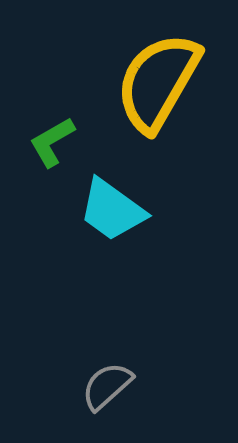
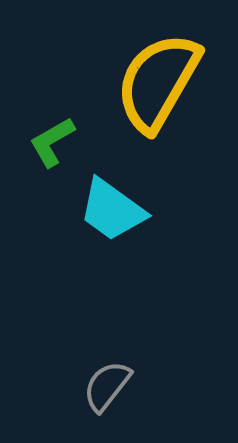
gray semicircle: rotated 10 degrees counterclockwise
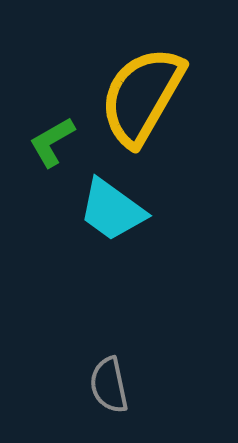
yellow semicircle: moved 16 px left, 14 px down
gray semicircle: moved 2 px right, 1 px up; rotated 50 degrees counterclockwise
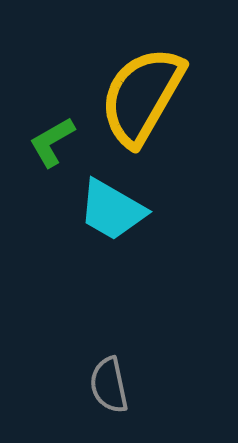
cyan trapezoid: rotated 6 degrees counterclockwise
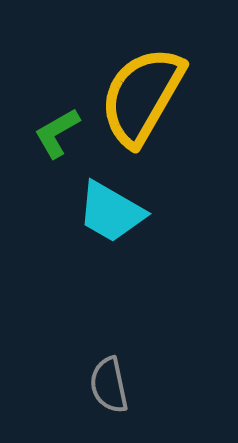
green L-shape: moved 5 px right, 9 px up
cyan trapezoid: moved 1 px left, 2 px down
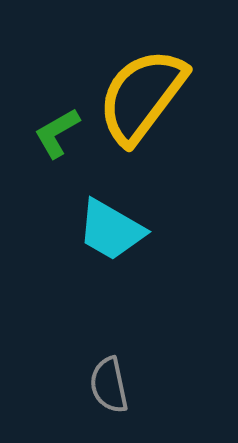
yellow semicircle: rotated 7 degrees clockwise
cyan trapezoid: moved 18 px down
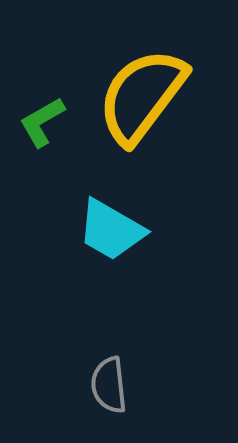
green L-shape: moved 15 px left, 11 px up
gray semicircle: rotated 6 degrees clockwise
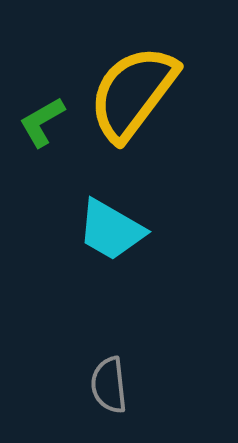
yellow semicircle: moved 9 px left, 3 px up
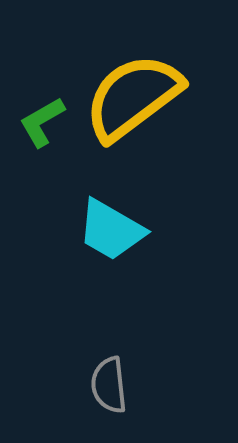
yellow semicircle: moved 4 px down; rotated 16 degrees clockwise
